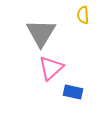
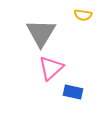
yellow semicircle: rotated 78 degrees counterclockwise
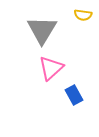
gray triangle: moved 1 px right, 3 px up
blue rectangle: moved 1 px right, 3 px down; rotated 48 degrees clockwise
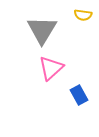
blue rectangle: moved 5 px right
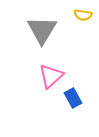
pink triangle: moved 8 px down
blue rectangle: moved 6 px left, 3 px down
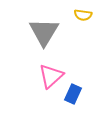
gray triangle: moved 2 px right, 2 px down
blue rectangle: moved 4 px up; rotated 54 degrees clockwise
